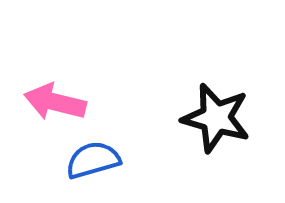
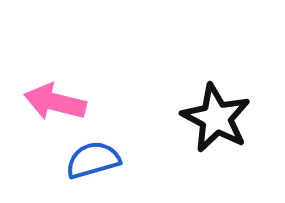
black star: rotated 12 degrees clockwise
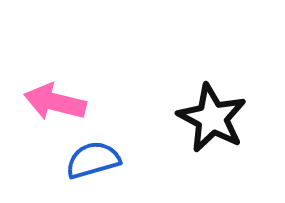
black star: moved 4 px left
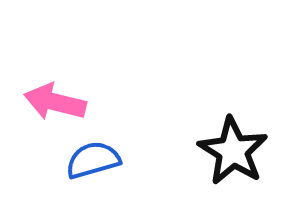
black star: moved 21 px right, 33 px down; rotated 4 degrees clockwise
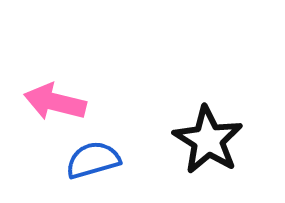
black star: moved 25 px left, 11 px up
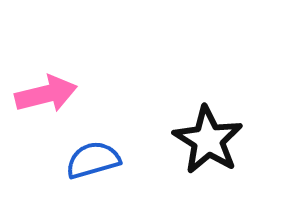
pink arrow: moved 9 px left, 8 px up; rotated 152 degrees clockwise
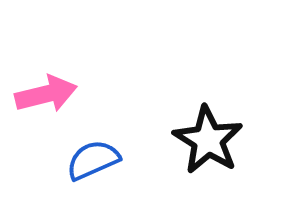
blue semicircle: rotated 8 degrees counterclockwise
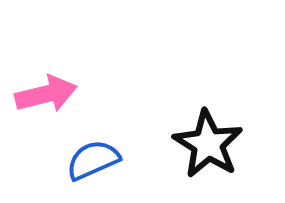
black star: moved 4 px down
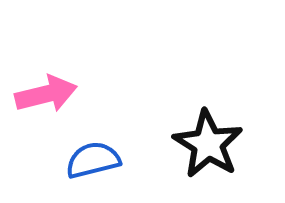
blue semicircle: rotated 10 degrees clockwise
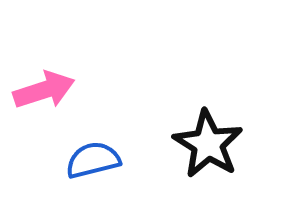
pink arrow: moved 2 px left, 4 px up; rotated 4 degrees counterclockwise
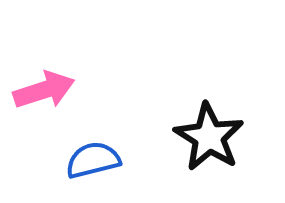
black star: moved 1 px right, 7 px up
